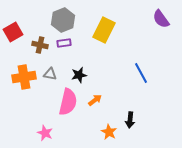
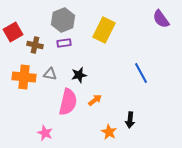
brown cross: moved 5 px left
orange cross: rotated 15 degrees clockwise
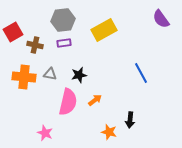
gray hexagon: rotated 15 degrees clockwise
yellow rectangle: rotated 35 degrees clockwise
orange star: rotated 14 degrees counterclockwise
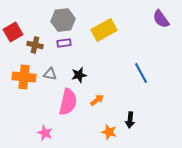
orange arrow: moved 2 px right
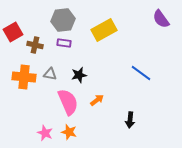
purple rectangle: rotated 16 degrees clockwise
blue line: rotated 25 degrees counterclockwise
pink semicircle: rotated 36 degrees counterclockwise
orange star: moved 40 px left
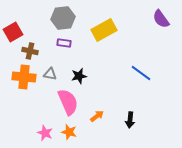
gray hexagon: moved 2 px up
brown cross: moved 5 px left, 6 px down
black star: moved 1 px down
orange arrow: moved 16 px down
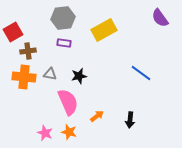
purple semicircle: moved 1 px left, 1 px up
brown cross: moved 2 px left; rotated 21 degrees counterclockwise
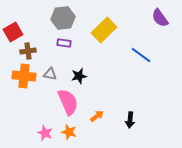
yellow rectangle: rotated 15 degrees counterclockwise
blue line: moved 18 px up
orange cross: moved 1 px up
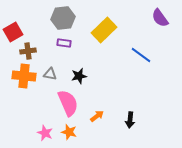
pink semicircle: moved 1 px down
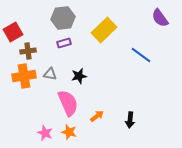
purple rectangle: rotated 24 degrees counterclockwise
orange cross: rotated 15 degrees counterclockwise
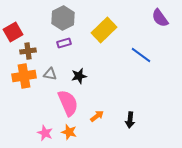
gray hexagon: rotated 20 degrees counterclockwise
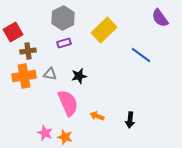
orange arrow: rotated 120 degrees counterclockwise
orange star: moved 4 px left, 5 px down
